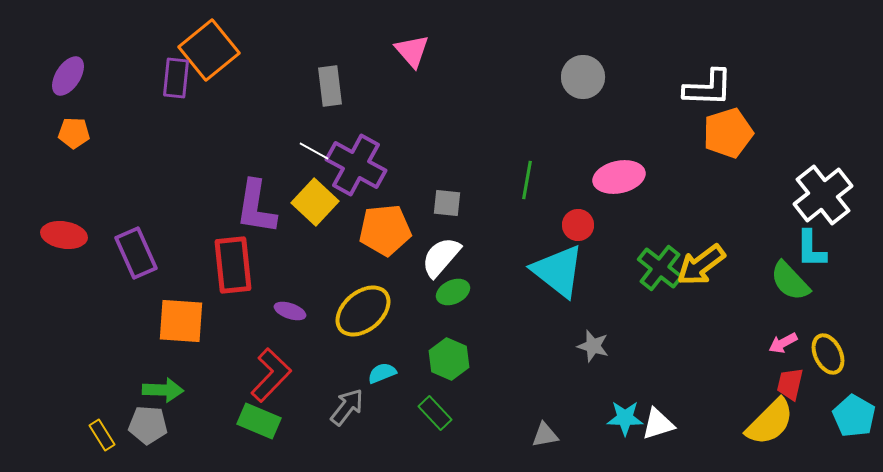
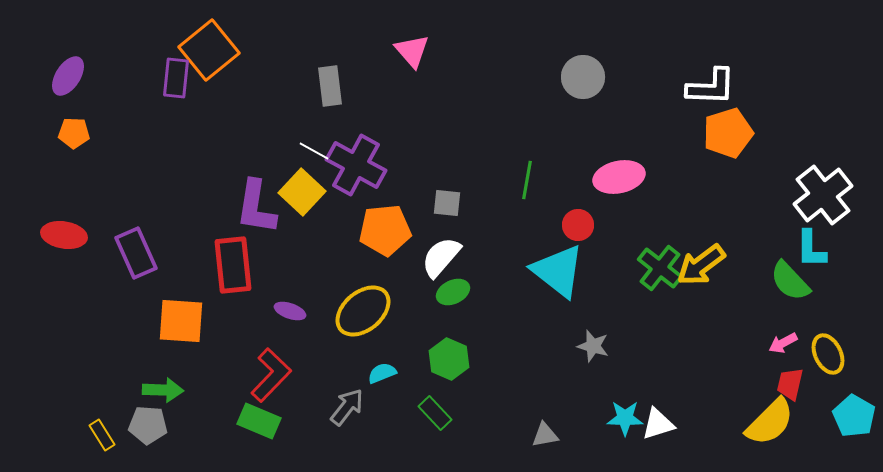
white L-shape at (708, 88): moved 3 px right, 1 px up
yellow square at (315, 202): moved 13 px left, 10 px up
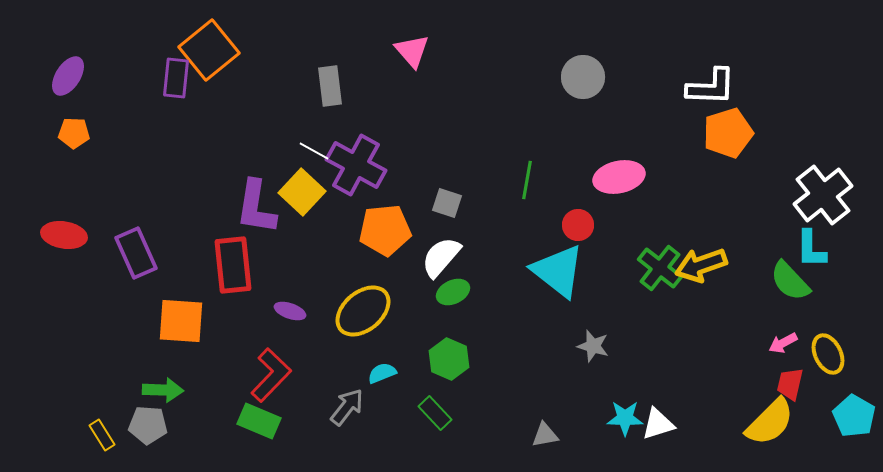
gray square at (447, 203): rotated 12 degrees clockwise
yellow arrow at (701, 265): rotated 18 degrees clockwise
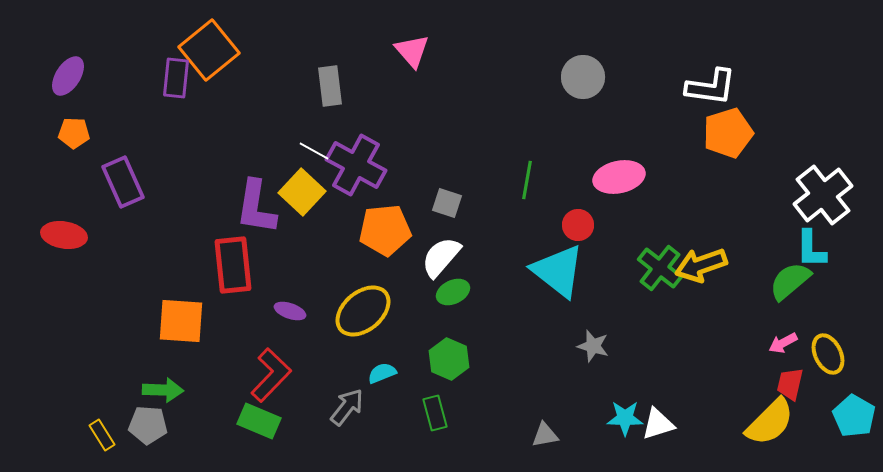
white L-shape at (711, 87): rotated 6 degrees clockwise
purple rectangle at (136, 253): moved 13 px left, 71 px up
green semicircle at (790, 281): rotated 93 degrees clockwise
green rectangle at (435, 413): rotated 28 degrees clockwise
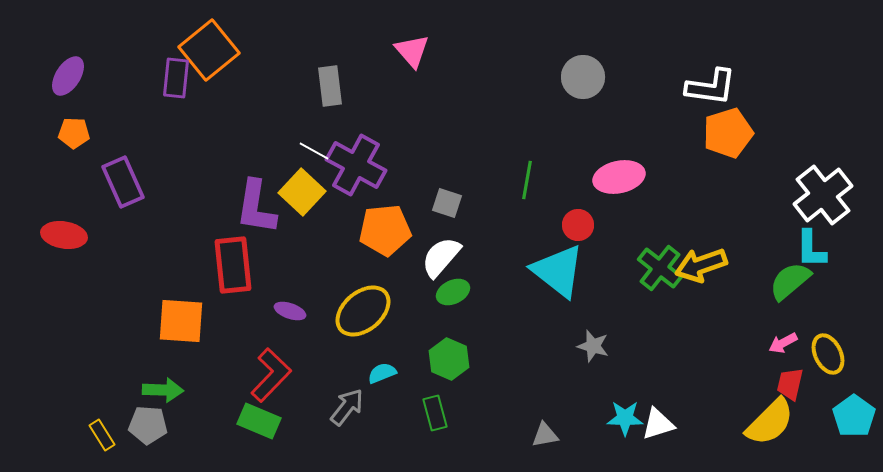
cyan pentagon at (854, 416): rotated 6 degrees clockwise
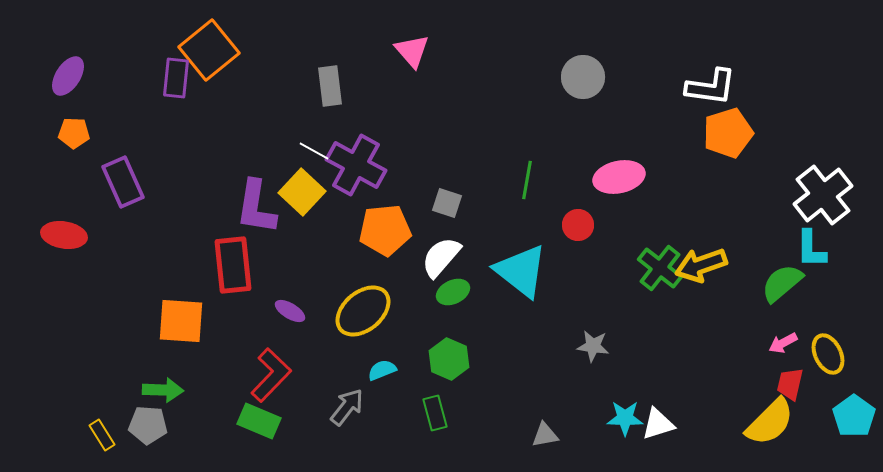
cyan triangle at (558, 271): moved 37 px left
green semicircle at (790, 281): moved 8 px left, 2 px down
purple ellipse at (290, 311): rotated 12 degrees clockwise
gray star at (593, 346): rotated 8 degrees counterclockwise
cyan semicircle at (382, 373): moved 3 px up
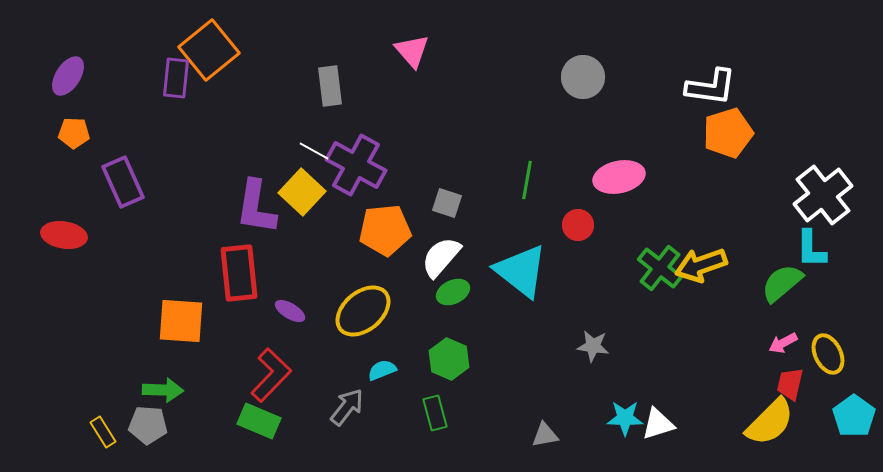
red rectangle at (233, 265): moved 6 px right, 8 px down
yellow rectangle at (102, 435): moved 1 px right, 3 px up
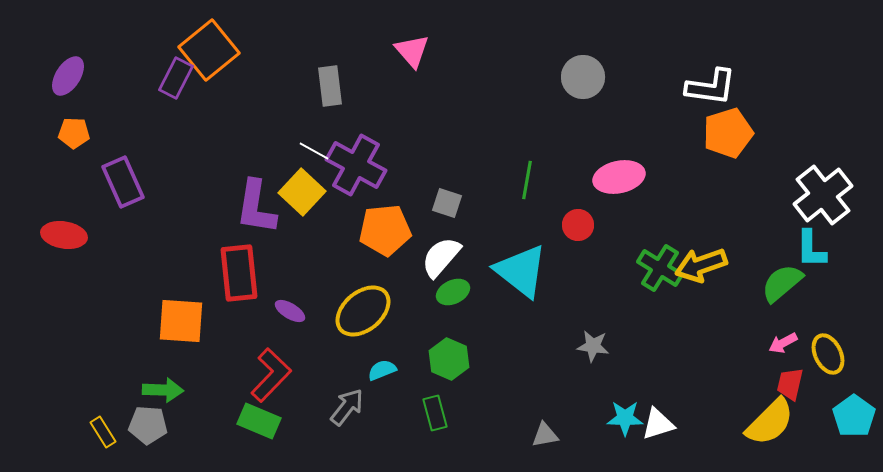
purple rectangle at (176, 78): rotated 21 degrees clockwise
green cross at (660, 268): rotated 6 degrees counterclockwise
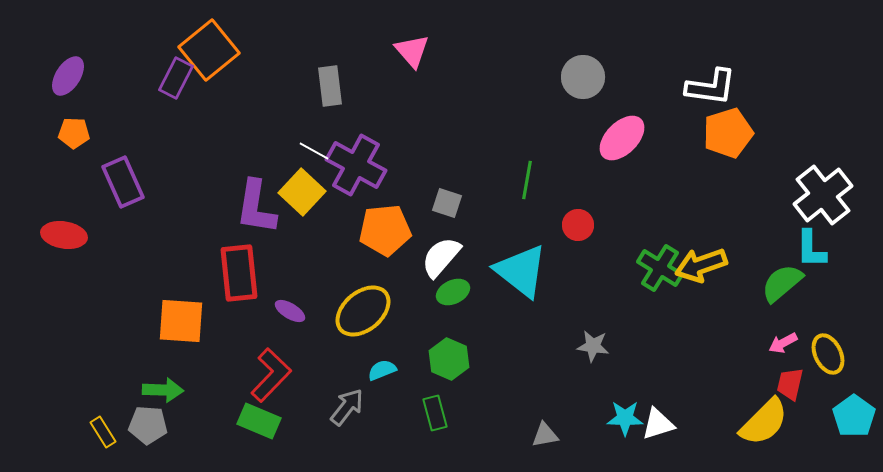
pink ellipse at (619, 177): moved 3 px right, 39 px up; rotated 33 degrees counterclockwise
yellow semicircle at (770, 422): moved 6 px left
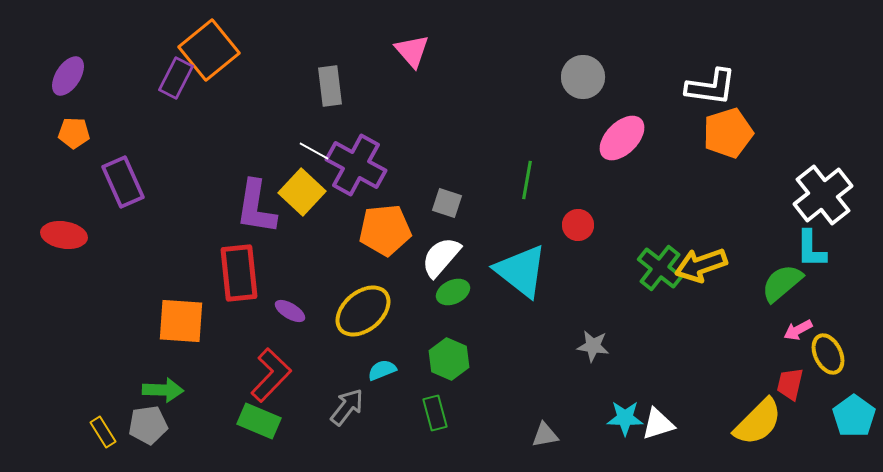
green cross at (660, 268): rotated 6 degrees clockwise
pink arrow at (783, 343): moved 15 px right, 13 px up
yellow semicircle at (764, 422): moved 6 px left
gray pentagon at (148, 425): rotated 12 degrees counterclockwise
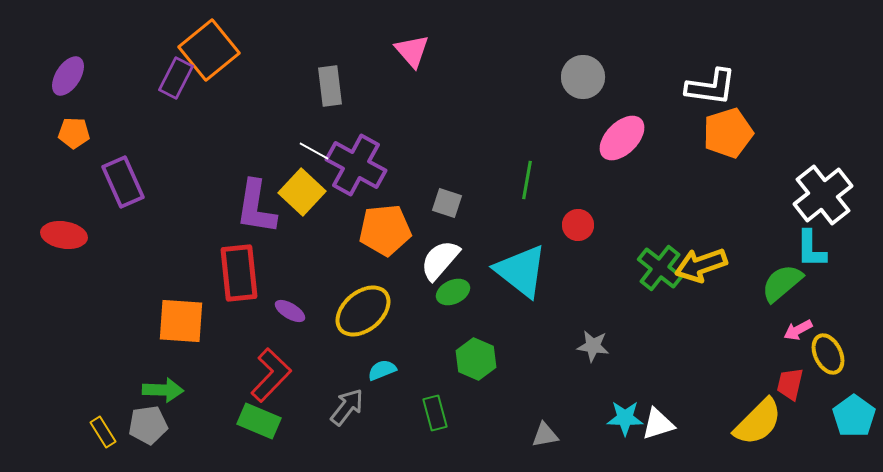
white semicircle at (441, 257): moved 1 px left, 3 px down
green hexagon at (449, 359): moved 27 px right
